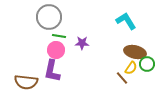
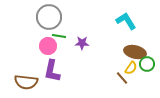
pink circle: moved 8 px left, 4 px up
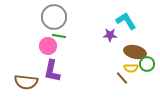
gray circle: moved 5 px right
purple star: moved 28 px right, 8 px up
yellow semicircle: rotated 56 degrees clockwise
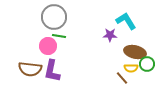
brown semicircle: moved 4 px right, 13 px up
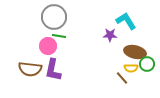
purple L-shape: moved 1 px right, 1 px up
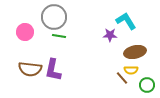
pink circle: moved 23 px left, 14 px up
brown ellipse: rotated 25 degrees counterclockwise
green circle: moved 21 px down
yellow semicircle: moved 2 px down
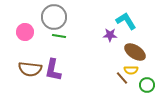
brown ellipse: rotated 45 degrees clockwise
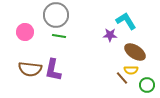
gray circle: moved 2 px right, 2 px up
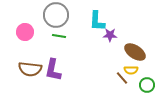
cyan L-shape: moved 29 px left; rotated 145 degrees counterclockwise
